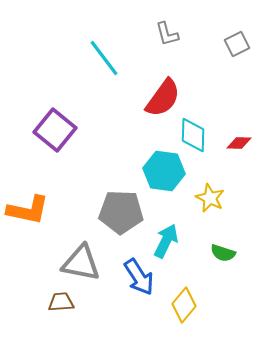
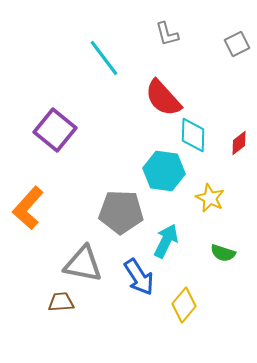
red semicircle: rotated 102 degrees clockwise
red diamond: rotated 40 degrees counterclockwise
orange L-shape: moved 2 px up; rotated 120 degrees clockwise
gray triangle: moved 2 px right, 1 px down
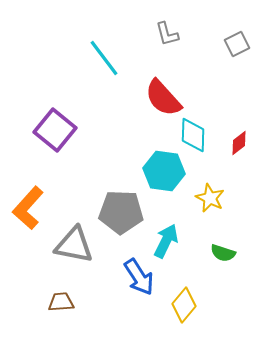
gray triangle: moved 9 px left, 19 px up
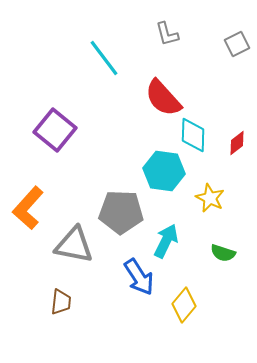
red diamond: moved 2 px left
brown trapezoid: rotated 100 degrees clockwise
